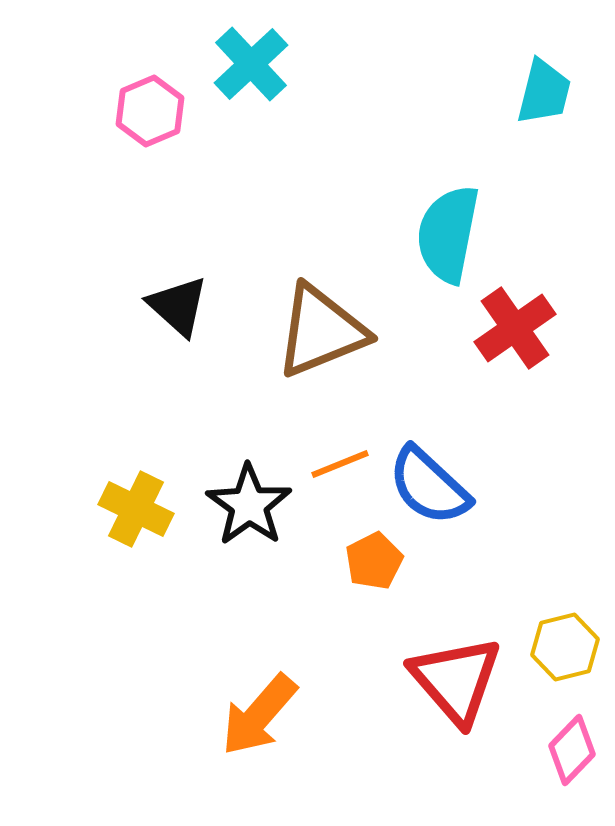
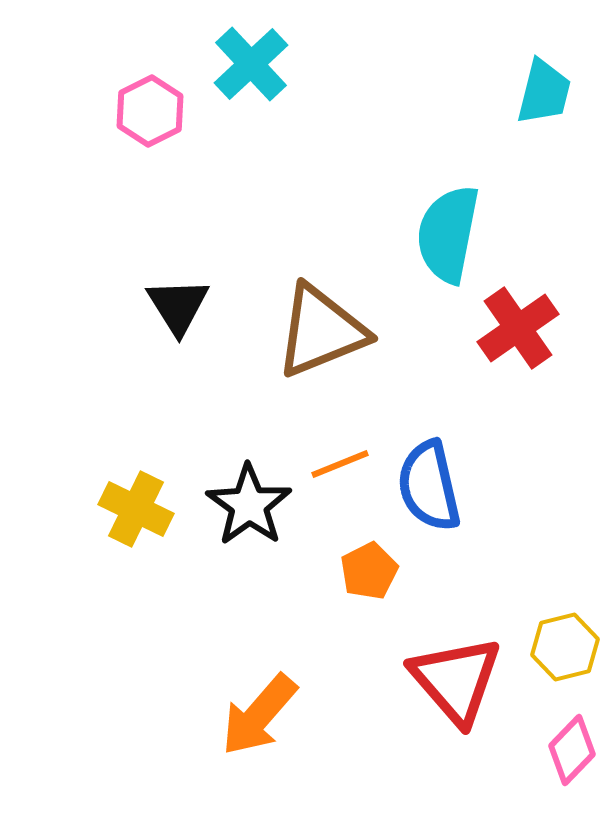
pink hexagon: rotated 4 degrees counterclockwise
black triangle: rotated 16 degrees clockwise
red cross: moved 3 px right
blue semicircle: rotated 34 degrees clockwise
orange pentagon: moved 5 px left, 10 px down
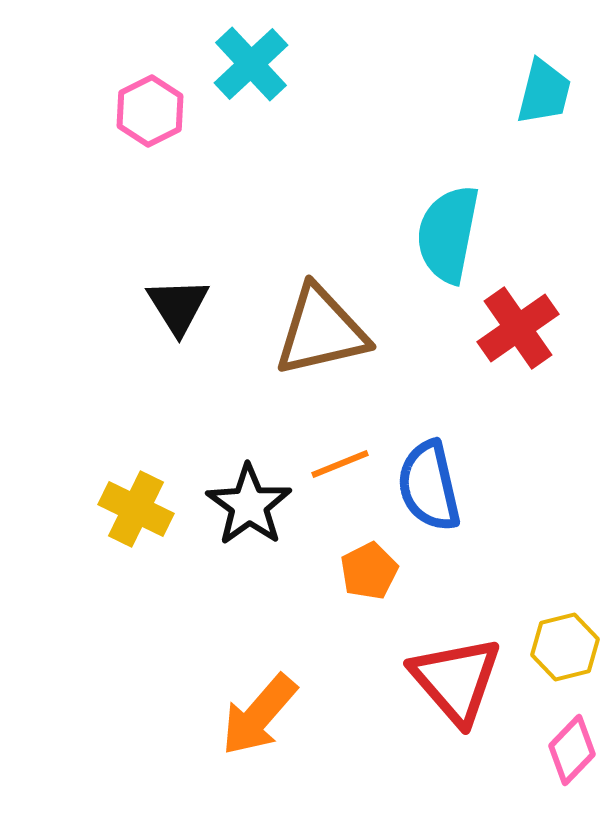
brown triangle: rotated 9 degrees clockwise
